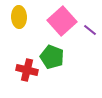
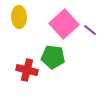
pink square: moved 2 px right, 3 px down
green pentagon: moved 1 px right; rotated 15 degrees counterclockwise
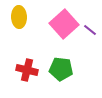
green pentagon: moved 8 px right, 12 px down
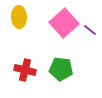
pink square: moved 1 px up
red cross: moved 2 px left
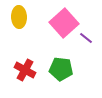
purple line: moved 4 px left, 8 px down
red cross: rotated 15 degrees clockwise
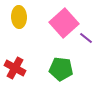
red cross: moved 10 px left, 2 px up
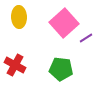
purple line: rotated 72 degrees counterclockwise
red cross: moved 3 px up
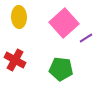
red cross: moved 5 px up
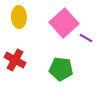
purple line: rotated 64 degrees clockwise
